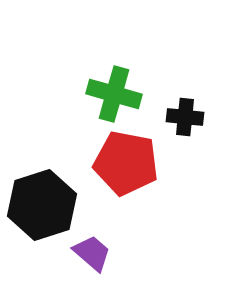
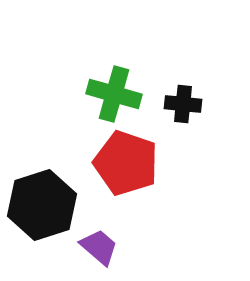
black cross: moved 2 px left, 13 px up
red pentagon: rotated 8 degrees clockwise
purple trapezoid: moved 7 px right, 6 px up
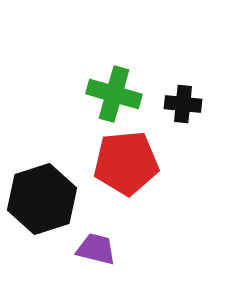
red pentagon: rotated 24 degrees counterclockwise
black hexagon: moved 6 px up
purple trapezoid: moved 3 px left, 2 px down; rotated 27 degrees counterclockwise
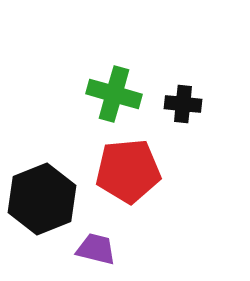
red pentagon: moved 2 px right, 8 px down
black hexagon: rotated 4 degrees counterclockwise
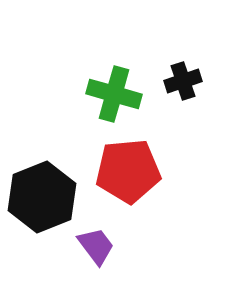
black cross: moved 23 px up; rotated 24 degrees counterclockwise
black hexagon: moved 2 px up
purple trapezoid: moved 3 px up; rotated 39 degrees clockwise
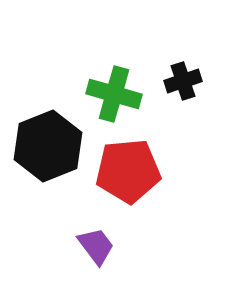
black hexagon: moved 6 px right, 51 px up
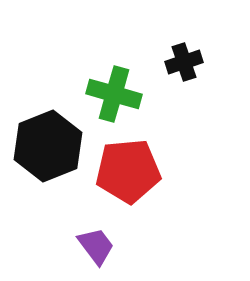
black cross: moved 1 px right, 19 px up
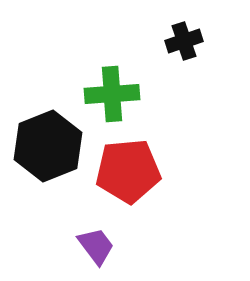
black cross: moved 21 px up
green cross: moved 2 px left; rotated 20 degrees counterclockwise
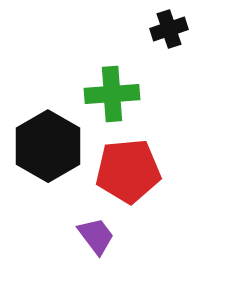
black cross: moved 15 px left, 12 px up
black hexagon: rotated 8 degrees counterclockwise
purple trapezoid: moved 10 px up
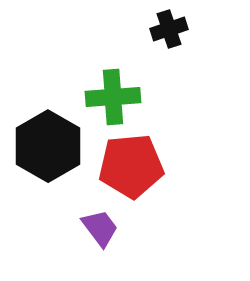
green cross: moved 1 px right, 3 px down
red pentagon: moved 3 px right, 5 px up
purple trapezoid: moved 4 px right, 8 px up
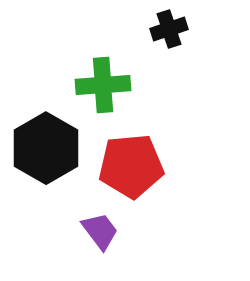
green cross: moved 10 px left, 12 px up
black hexagon: moved 2 px left, 2 px down
purple trapezoid: moved 3 px down
